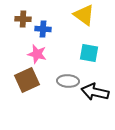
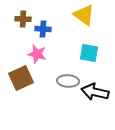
brown square: moved 6 px left, 2 px up
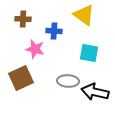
blue cross: moved 11 px right, 2 px down
pink star: moved 2 px left, 5 px up
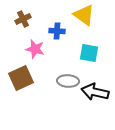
brown cross: rotated 28 degrees counterclockwise
blue cross: moved 3 px right
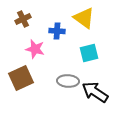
yellow triangle: moved 3 px down
cyan square: rotated 24 degrees counterclockwise
black arrow: rotated 20 degrees clockwise
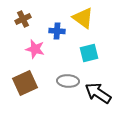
yellow triangle: moved 1 px left
brown square: moved 4 px right, 5 px down
black arrow: moved 3 px right, 1 px down
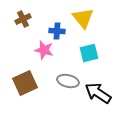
yellow triangle: rotated 15 degrees clockwise
pink star: moved 9 px right, 1 px down
gray ellipse: rotated 10 degrees clockwise
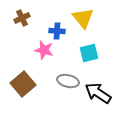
brown cross: moved 1 px left, 1 px up
brown square: moved 2 px left, 1 px down; rotated 15 degrees counterclockwise
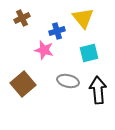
blue cross: rotated 21 degrees counterclockwise
black arrow: moved 3 px up; rotated 52 degrees clockwise
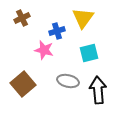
yellow triangle: rotated 15 degrees clockwise
